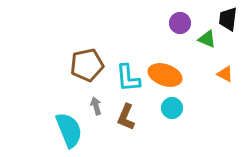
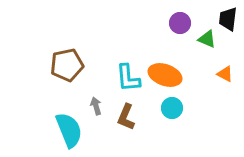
brown pentagon: moved 20 px left
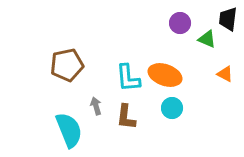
brown L-shape: rotated 16 degrees counterclockwise
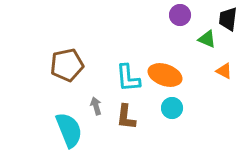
purple circle: moved 8 px up
orange triangle: moved 1 px left, 3 px up
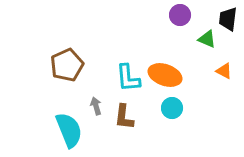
brown pentagon: rotated 12 degrees counterclockwise
brown L-shape: moved 2 px left
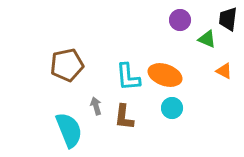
purple circle: moved 5 px down
brown pentagon: rotated 12 degrees clockwise
cyan L-shape: moved 1 px up
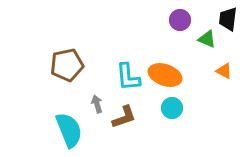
gray arrow: moved 1 px right, 2 px up
brown L-shape: rotated 116 degrees counterclockwise
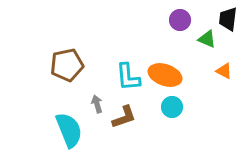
cyan circle: moved 1 px up
